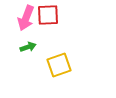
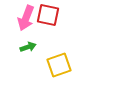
red square: rotated 15 degrees clockwise
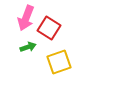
red square: moved 1 px right, 13 px down; rotated 20 degrees clockwise
yellow square: moved 3 px up
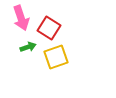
pink arrow: moved 5 px left; rotated 40 degrees counterclockwise
yellow square: moved 3 px left, 5 px up
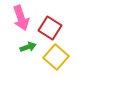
red square: moved 1 px right
yellow square: rotated 30 degrees counterclockwise
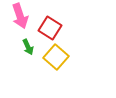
pink arrow: moved 1 px left, 2 px up
green arrow: rotated 84 degrees clockwise
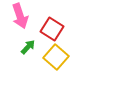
red square: moved 2 px right, 1 px down
green arrow: rotated 112 degrees counterclockwise
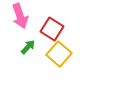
yellow square: moved 3 px right, 3 px up
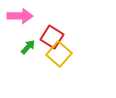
pink arrow: rotated 70 degrees counterclockwise
red square: moved 8 px down
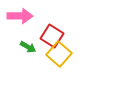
red square: moved 1 px up
green arrow: rotated 77 degrees clockwise
